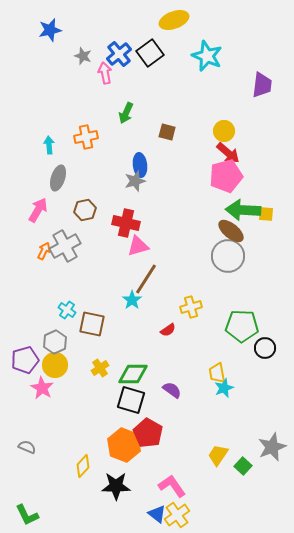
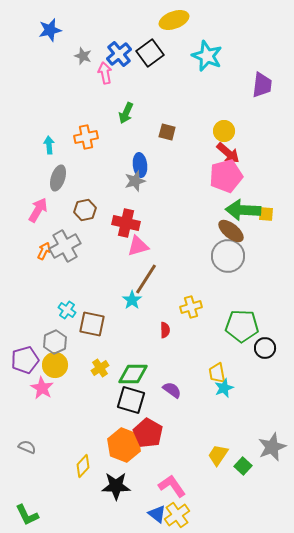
red semicircle at (168, 330): moved 3 px left; rotated 56 degrees counterclockwise
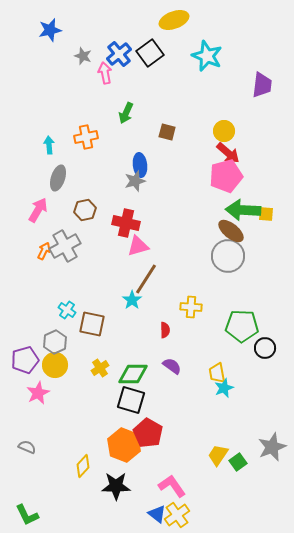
yellow cross at (191, 307): rotated 20 degrees clockwise
pink star at (42, 388): moved 4 px left, 5 px down; rotated 15 degrees clockwise
purple semicircle at (172, 390): moved 24 px up
green square at (243, 466): moved 5 px left, 4 px up; rotated 12 degrees clockwise
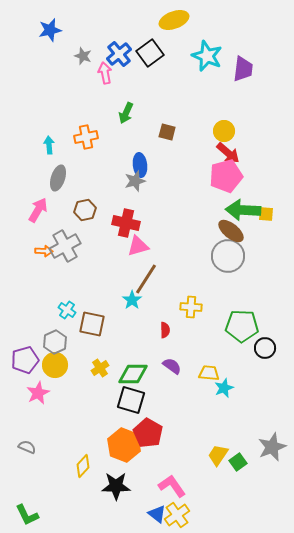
purple trapezoid at (262, 85): moved 19 px left, 16 px up
orange arrow at (44, 251): rotated 66 degrees clockwise
yellow trapezoid at (217, 373): moved 8 px left; rotated 105 degrees clockwise
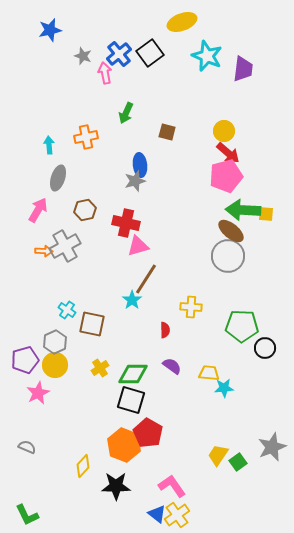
yellow ellipse at (174, 20): moved 8 px right, 2 px down
cyan star at (224, 388): rotated 18 degrees clockwise
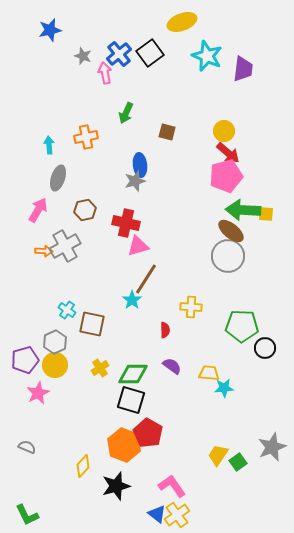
black star at (116, 486): rotated 16 degrees counterclockwise
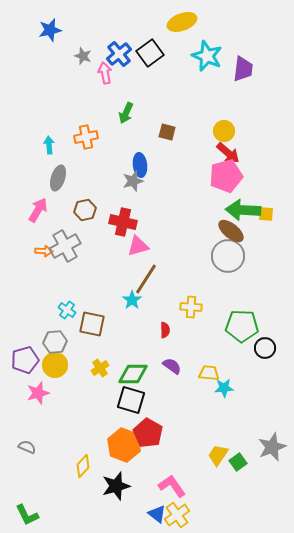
gray star at (135, 181): moved 2 px left
red cross at (126, 223): moved 3 px left, 1 px up
gray hexagon at (55, 342): rotated 20 degrees clockwise
pink star at (38, 393): rotated 10 degrees clockwise
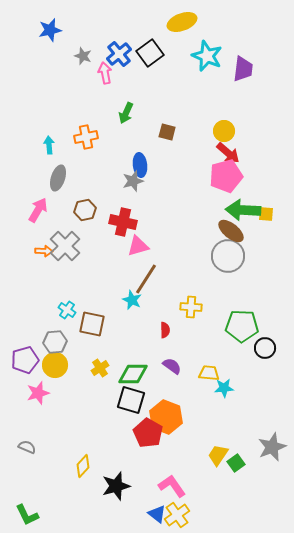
gray cross at (65, 246): rotated 16 degrees counterclockwise
cyan star at (132, 300): rotated 12 degrees counterclockwise
orange hexagon at (124, 445): moved 42 px right, 28 px up
green square at (238, 462): moved 2 px left, 1 px down
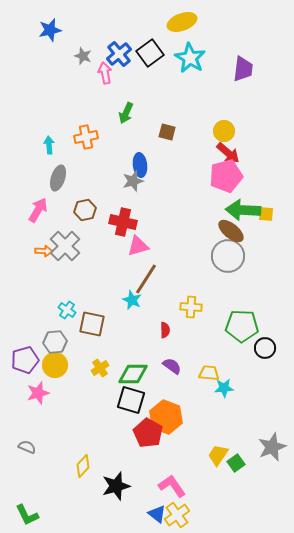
cyan star at (207, 56): moved 17 px left, 2 px down; rotated 8 degrees clockwise
